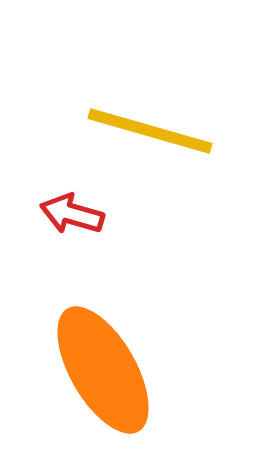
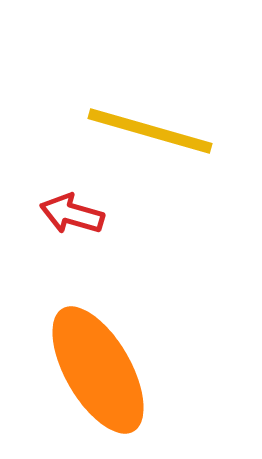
orange ellipse: moved 5 px left
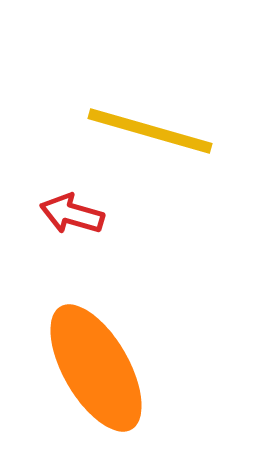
orange ellipse: moved 2 px left, 2 px up
